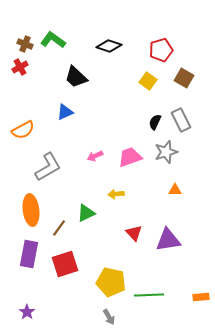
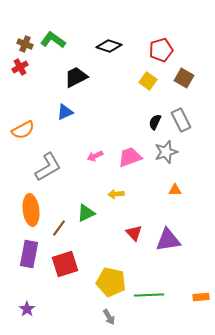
black trapezoid: rotated 110 degrees clockwise
purple star: moved 3 px up
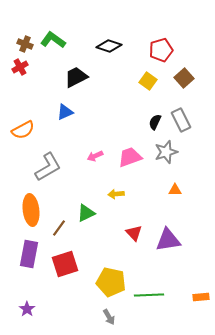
brown square: rotated 18 degrees clockwise
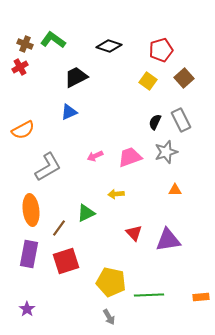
blue triangle: moved 4 px right
red square: moved 1 px right, 3 px up
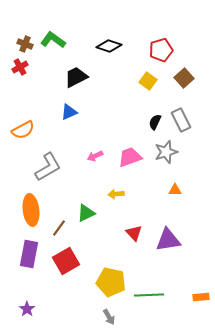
red square: rotated 12 degrees counterclockwise
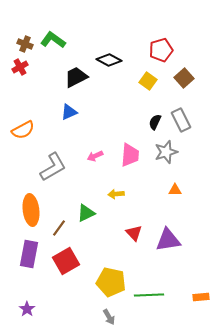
black diamond: moved 14 px down; rotated 10 degrees clockwise
pink trapezoid: moved 2 px up; rotated 115 degrees clockwise
gray L-shape: moved 5 px right
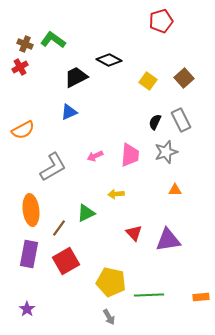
red pentagon: moved 29 px up
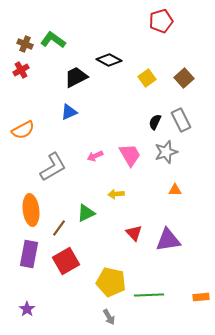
red cross: moved 1 px right, 3 px down
yellow square: moved 1 px left, 3 px up; rotated 18 degrees clockwise
pink trapezoid: rotated 35 degrees counterclockwise
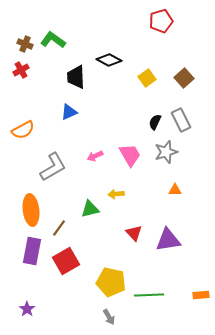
black trapezoid: rotated 65 degrees counterclockwise
green triangle: moved 4 px right, 4 px up; rotated 12 degrees clockwise
purple rectangle: moved 3 px right, 3 px up
orange rectangle: moved 2 px up
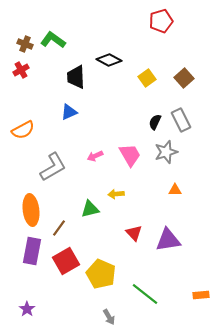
yellow pentagon: moved 10 px left, 8 px up; rotated 12 degrees clockwise
green line: moved 4 px left, 1 px up; rotated 40 degrees clockwise
